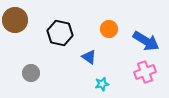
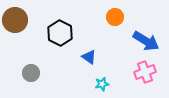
orange circle: moved 6 px right, 12 px up
black hexagon: rotated 15 degrees clockwise
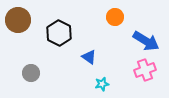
brown circle: moved 3 px right
black hexagon: moved 1 px left
pink cross: moved 2 px up
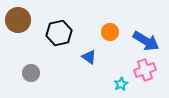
orange circle: moved 5 px left, 15 px down
black hexagon: rotated 20 degrees clockwise
cyan star: moved 19 px right; rotated 16 degrees counterclockwise
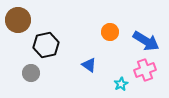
black hexagon: moved 13 px left, 12 px down
blue triangle: moved 8 px down
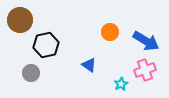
brown circle: moved 2 px right
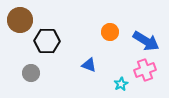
black hexagon: moved 1 px right, 4 px up; rotated 15 degrees clockwise
blue triangle: rotated 14 degrees counterclockwise
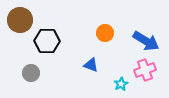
orange circle: moved 5 px left, 1 px down
blue triangle: moved 2 px right
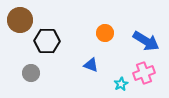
pink cross: moved 1 px left, 3 px down
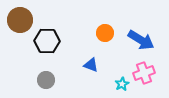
blue arrow: moved 5 px left, 1 px up
gray circle: moved 15 px right, 7 px down
cyan star: moved 1 px right
